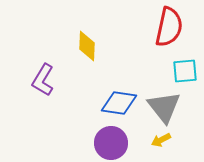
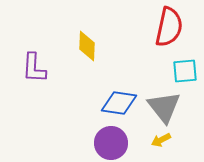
purple L-shape: moved 9 px left, 12 px up; rotated 28 degrees counterclockwise
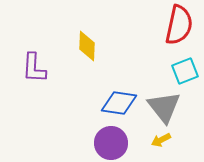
red semicircle: moved 10 px right, 2 px up
cyan square: rotated 16 degrees counterclockwise
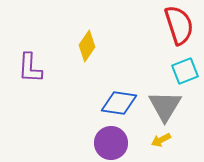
red semicircle: rotated 30 degrees counterclockwise
yellow diamond: rotated 32 degrees clockwise
purple L-shape: moved 4 px left
gray triangle: moved 1 px right, 1 px up; rotated 9 degrees clockwise
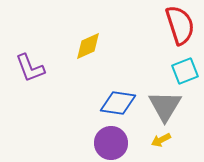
red semicircle: moved 1 px right
yellow diamond: moved 1 px right; rotated 32 degrees clockwise
purple L-shape: rotated 24 degrees counterclockwise
blue diamond: moved 1 px left
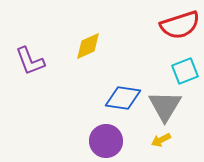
red semicircle: rotated 90 degrees clockwise
purple L-shape: moved 7 px up
blue diamond: moved 5 px right, 5 px up
purple circle: moved 5 px left, 2 px up
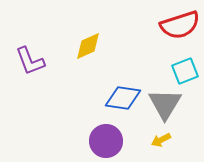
gray triangle: moved 2 px up
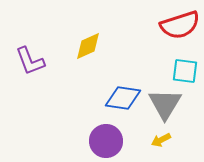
cyan square: rotated 28 degrees clockwise
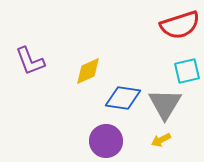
yellow diamond: moved 25 px down
cyan square: moved 2 px right; rotated 20 degrees counterclockwise
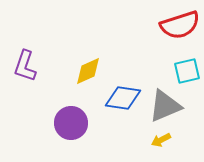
purple L-shape: moved 5 px left, 5 px down; rotated 40 degrees clockwise
gray triangle: moved 2 px down; rotated 36 degrees clockwise
purple circle: moved 35 px left, 18 px up
